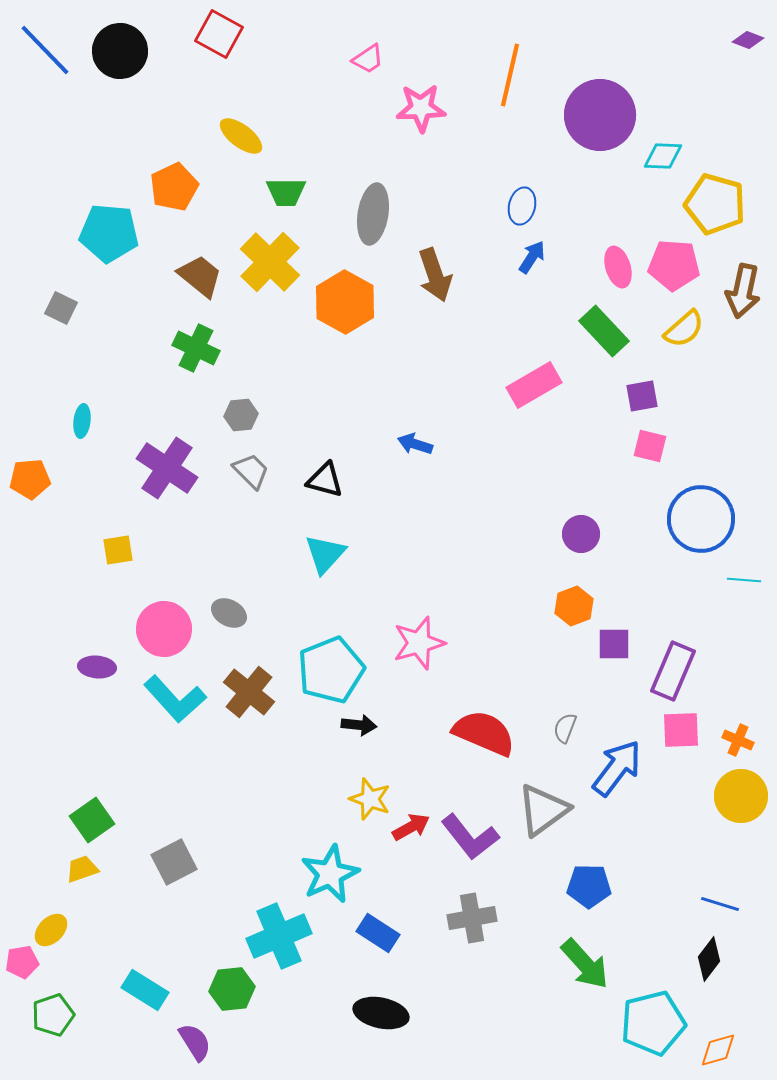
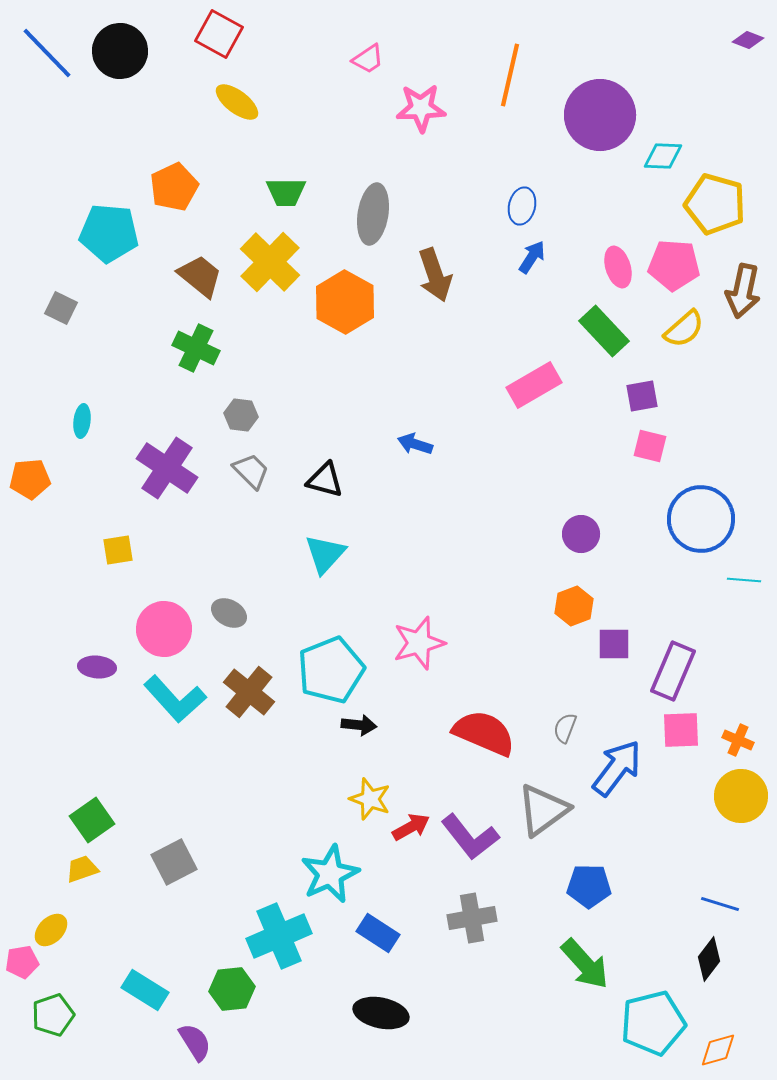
blue line at (45, 50): moved 2 px right, 3 px down
yellow ellipse at (241, 136): moved 4 px left, 34 px up
gray hexagon at (241, 415): rotated 12 degrees clockwise
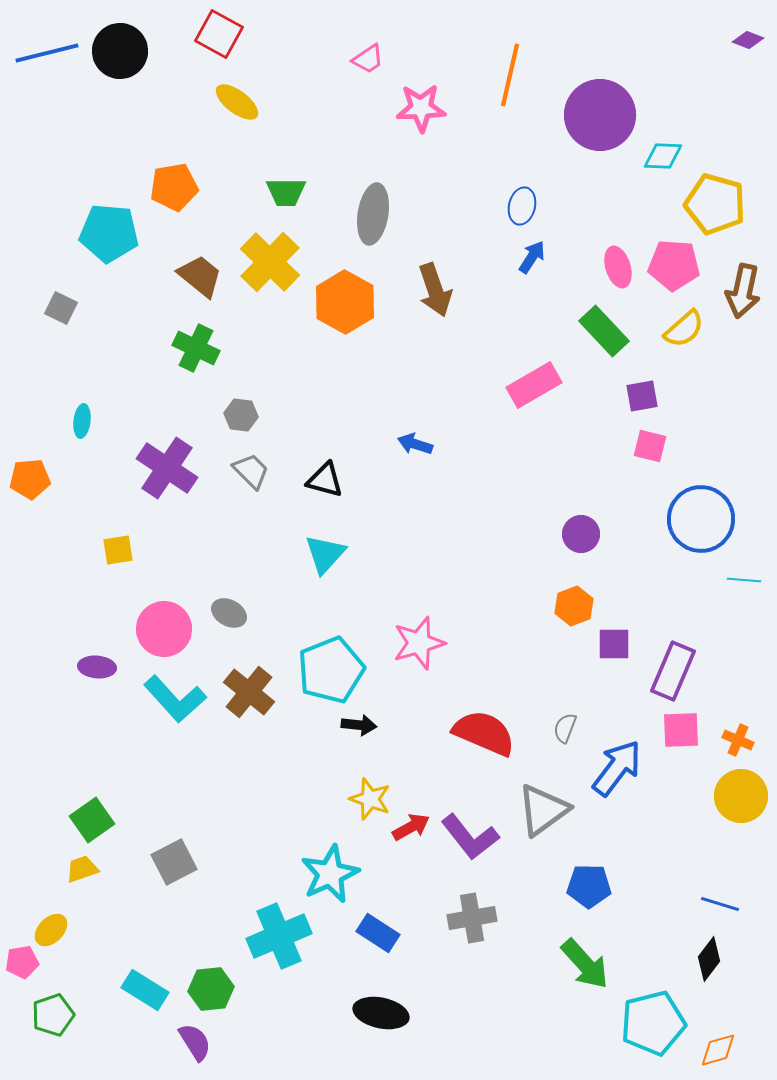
blue line at (47, 53): rotated 60 degrees counterclockwise
orange pentagon at (174, 187): rotated 15 degrees clockwise
brown arrow at (435, 275): moved 15 px down
green hexagon at (232, 989): moved 21 px left
